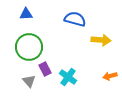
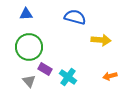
blue semicircle: moved 2 px up
purple rectangle: rotated 32 degrees counterclockwise
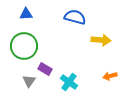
green circle: moved 5 px left, 1 px up
cyan cross: moved 1 px right, 5 px down
gray triangle: rotated 16 degrees clockwise
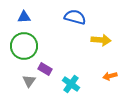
blue triangle: moved 2 px left, 3 px down
cyan cross: moved 2 px right, 2 px down
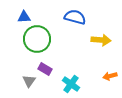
green circle: moved 13 px right, 7 px up
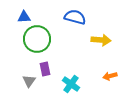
purple rectangle: rotated 48 degrees clockwise
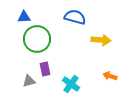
orange arrow: rotated 32 degrees clockwise
gray triangle: rotated 40 degrees clockwise
